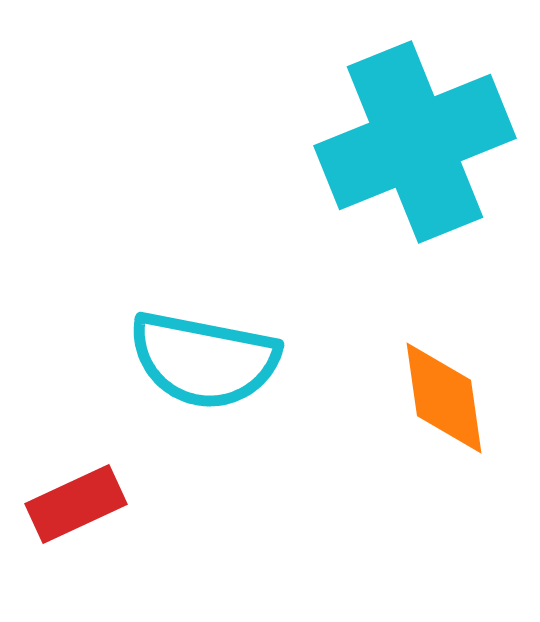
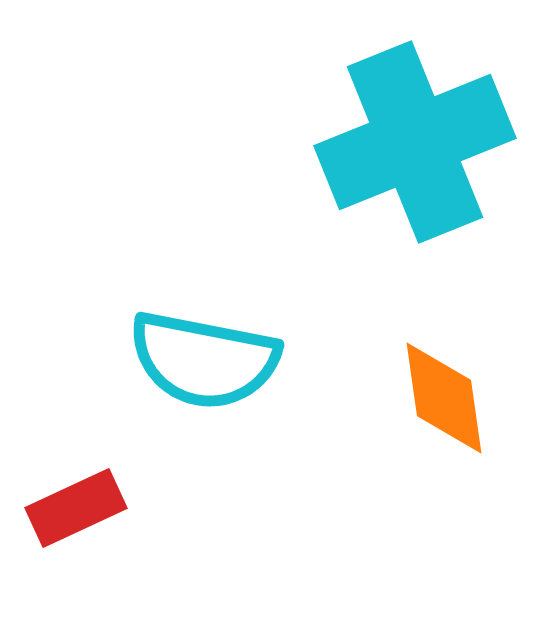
red rectangle: moved 4 px down
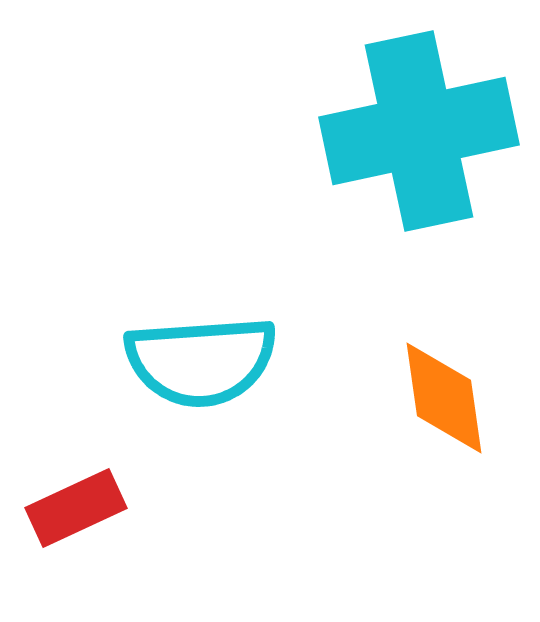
cyan cross: moved 4 px right, 11 px up; rotated 10 degrees clockwise
cyan semicircle: moved 3 px left, 1 px down; rotated 15 degrees counterclockwise
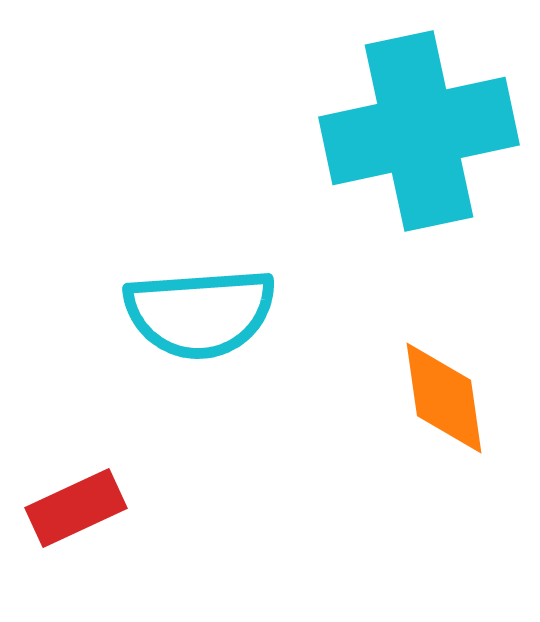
cyan semicircle: moved 1 px left, 48 px up
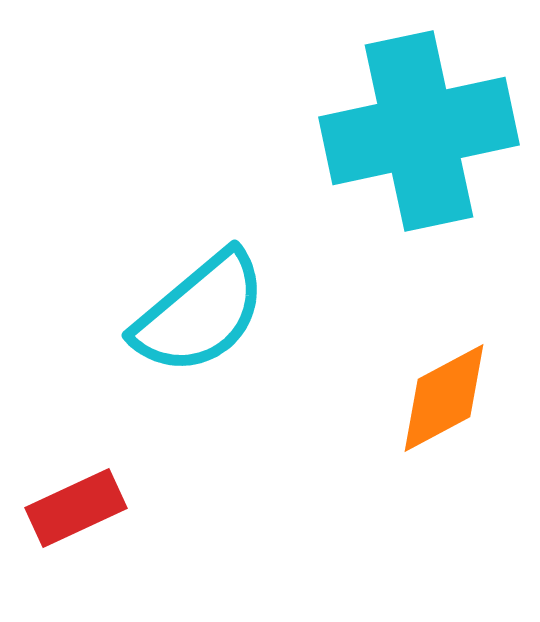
cyan semicircle: rotated 36 degrees counterclockwise
orange diamond: rotated 70 degrees clockwise
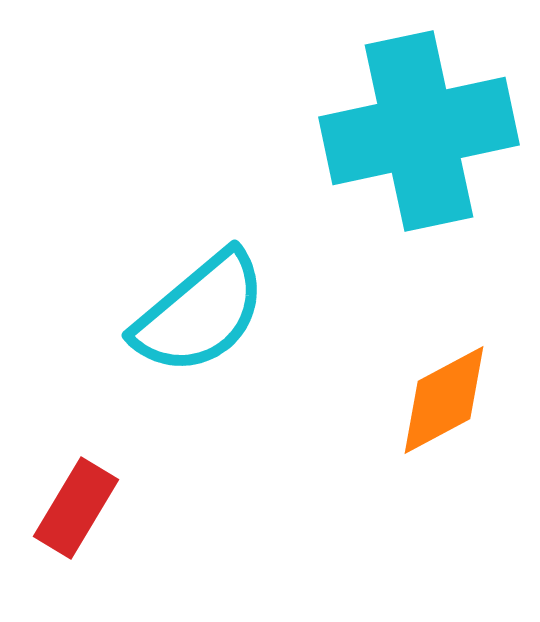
orange diamond: moved 2 px down
red rectangle: rotated 34 degrees counterclockwise
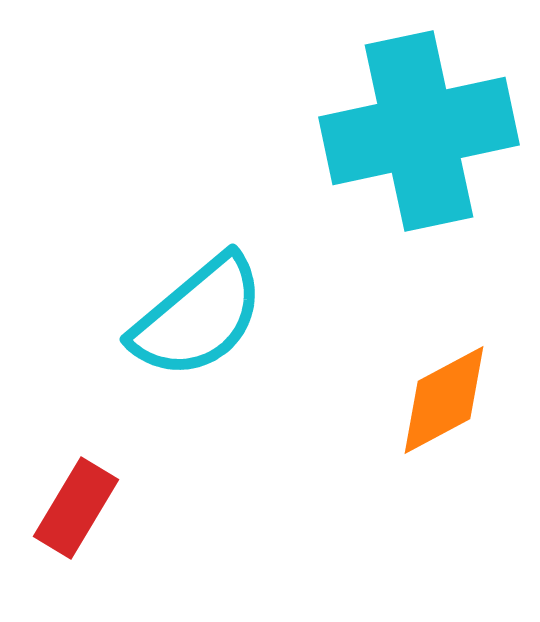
cyan semicircle: moved 2 px left, 4 px down
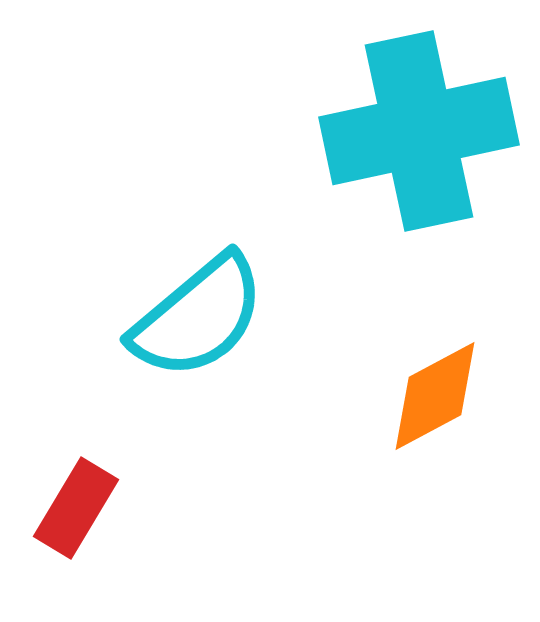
orange diamond: moved 9 px left, 4 px up
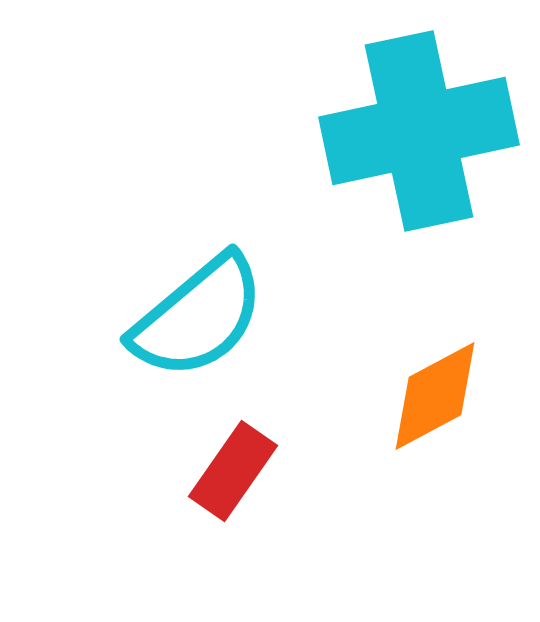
red rectangle: moved 157 px right, 37 px up; rotated 4 degrees clockwise
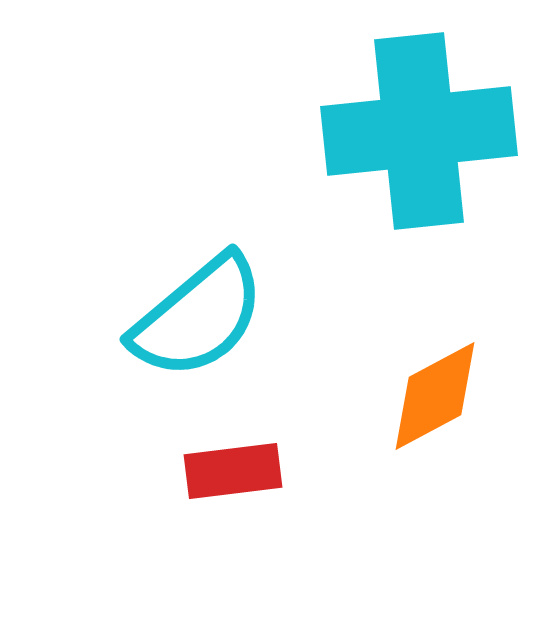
cyan cross: rotated 6 degrees clockwise
red rectangle: rotated 48 degrees clockwise
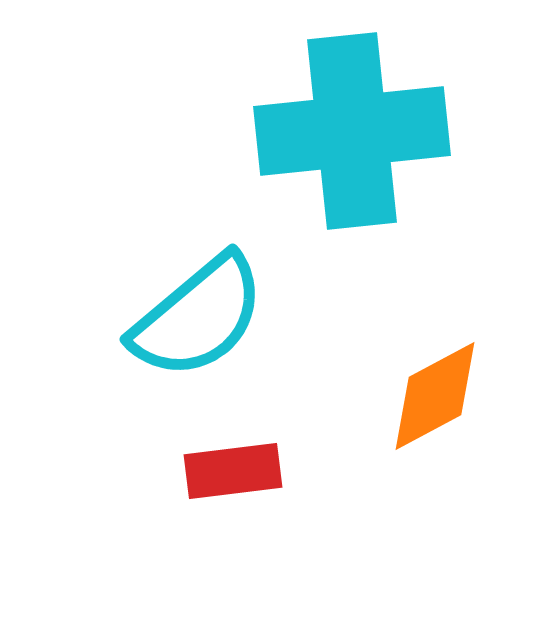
cyan cross: moved 67 px left
